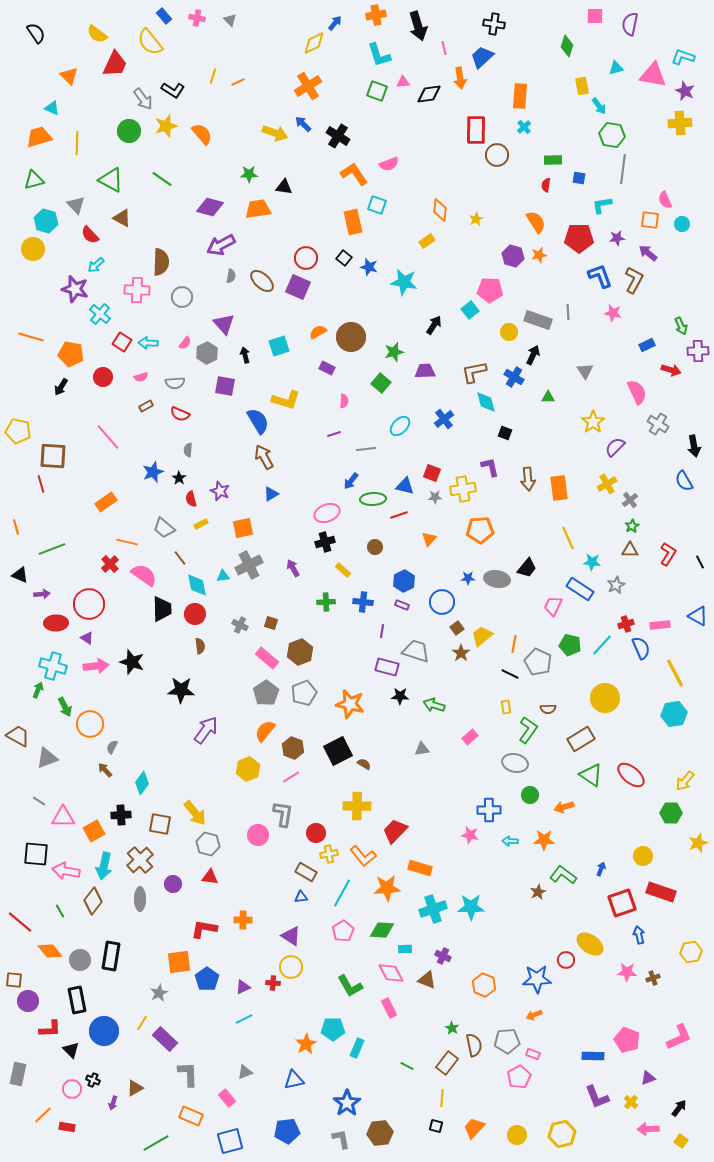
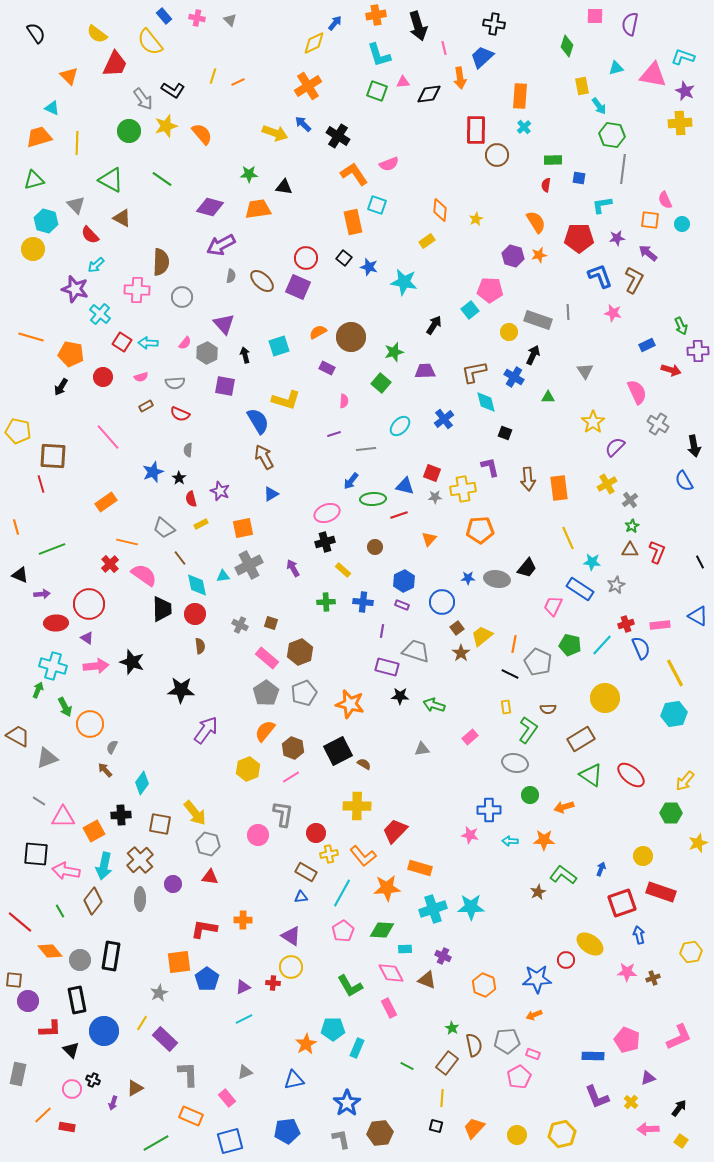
red L-shape at (668, 554): moved 11 px left, 2 px up; rotated 10 degrees counterclockwise
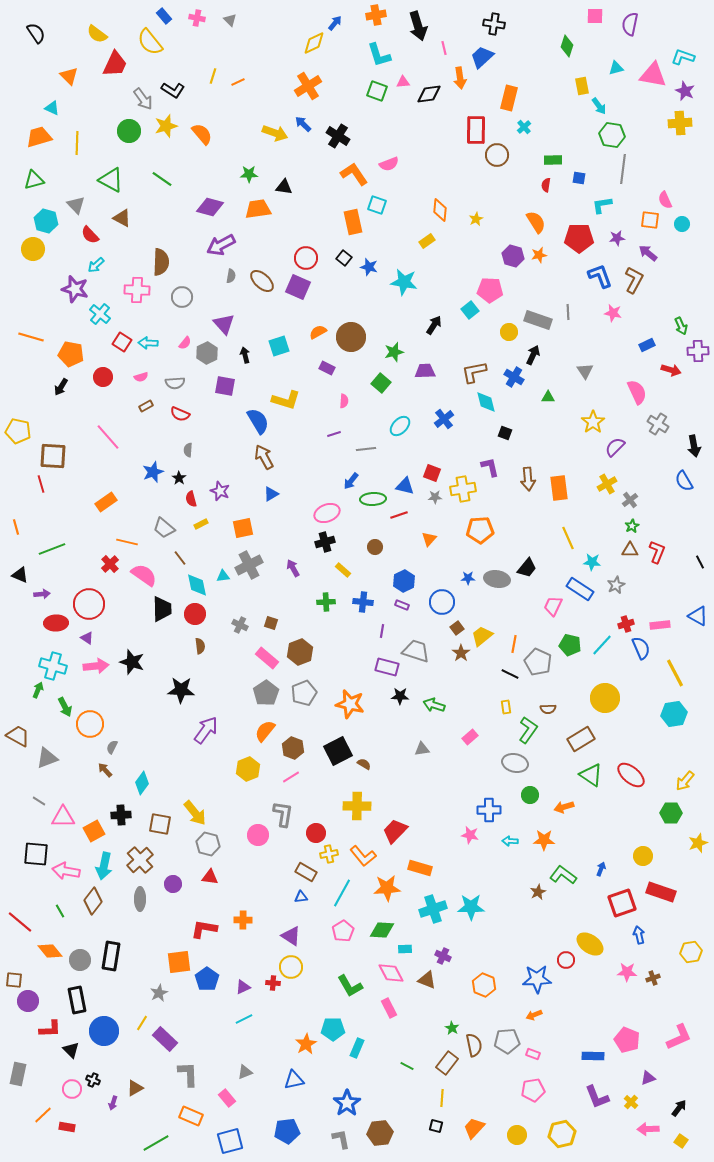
orange rectangle at (520, 96): moved 11 px left, 2 px down; rotated 10 degrees clockwise
pink pentagon at (519, 1077): moved 14 px right, 13 px down; rotated 20 degrees clockwise
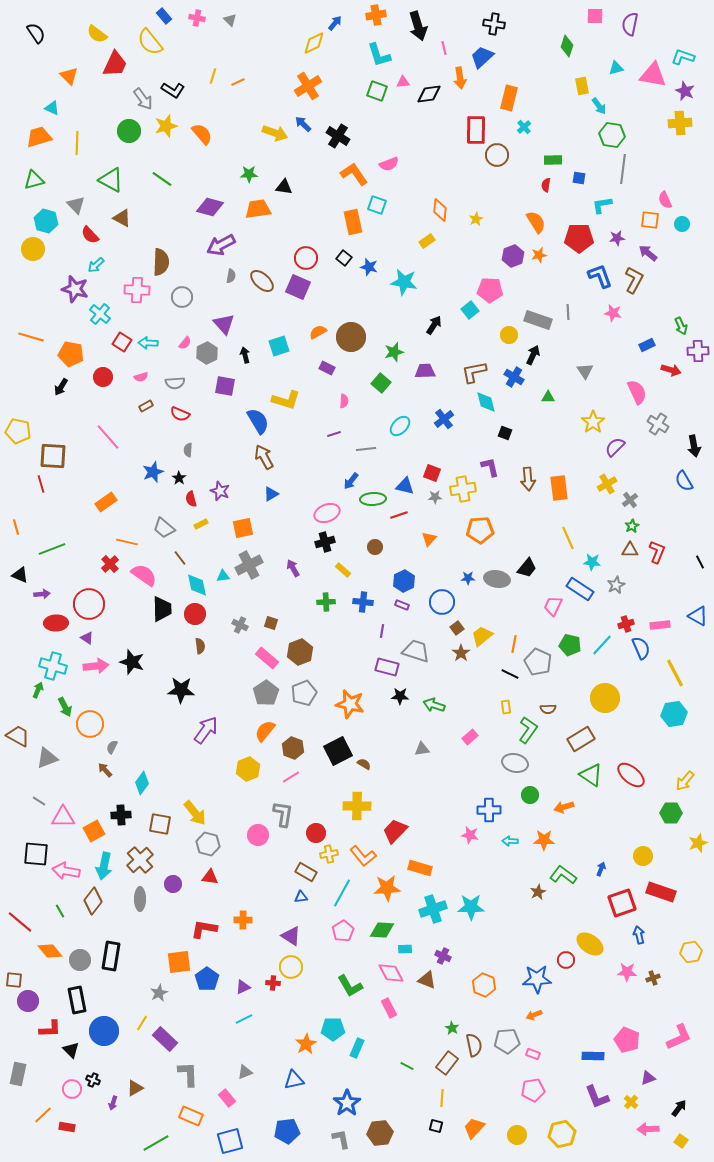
purple hexagon at (513, 256): rotated 25 degrees clockwise
yellow circle at (509, 332): moved 3 px down
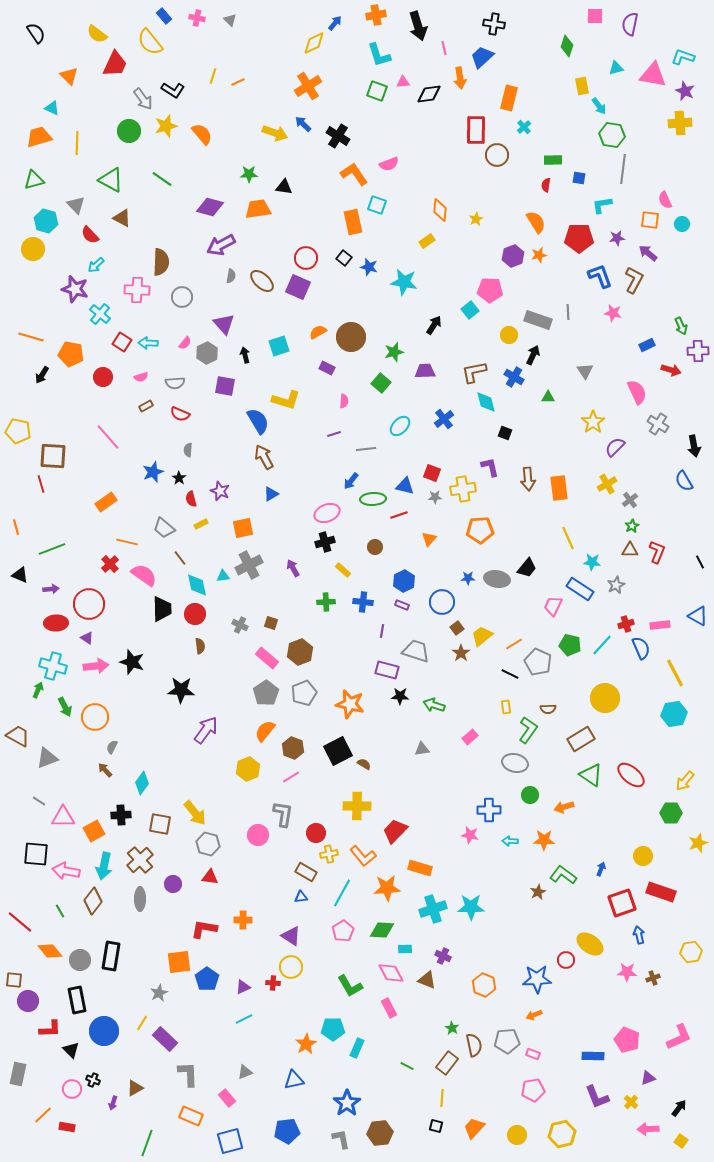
black arrow at (61, 387): moved 19 px left, 12 px up
purple arrow at (42, 594): moved 9 px right, 5 px up
orange line at (514, 644): rotated 48 degrees clockwise
purple rectangle at (387, 667): moved 3 px down
orange circle at (90, 724): moved 5 px right, 7 px up
green line at (156, 1143): moved 9 px left; rotated 40 degrees counterclockwise
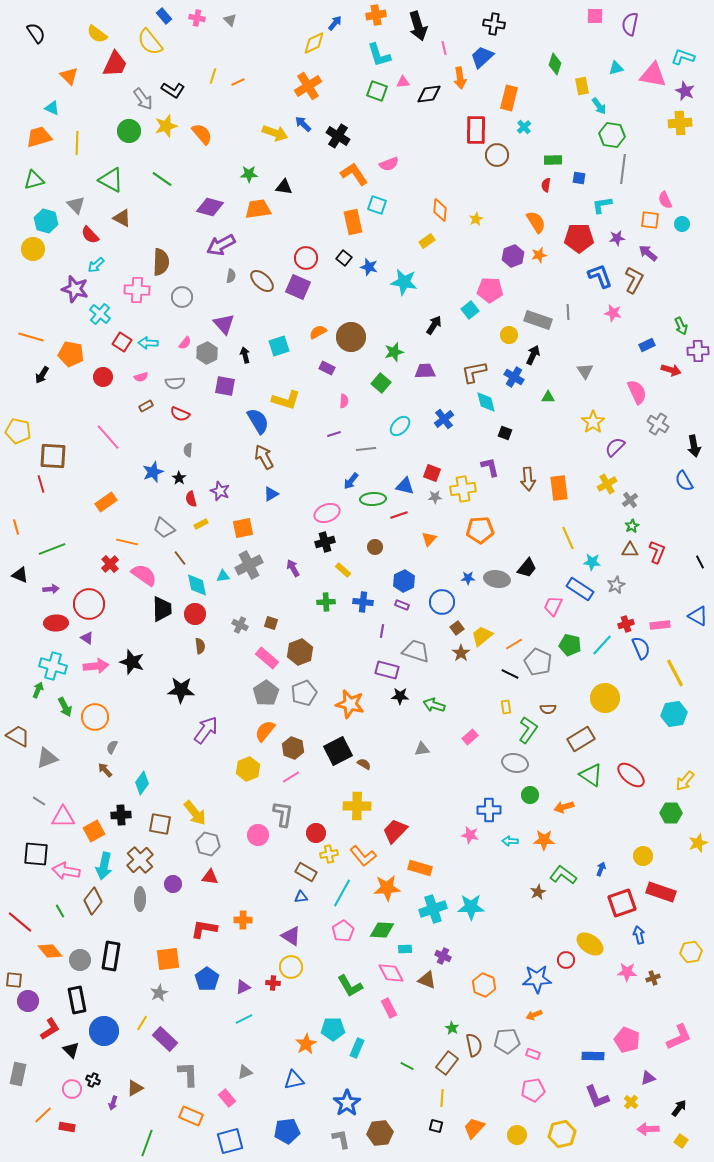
green diamond at (567, 46): moved 12 px left, 18 px down
orange square at (179, 962): moved 11 px left, 3 px up
red L-shape at (50, 1029): rotated 30 degrees counterclockwise
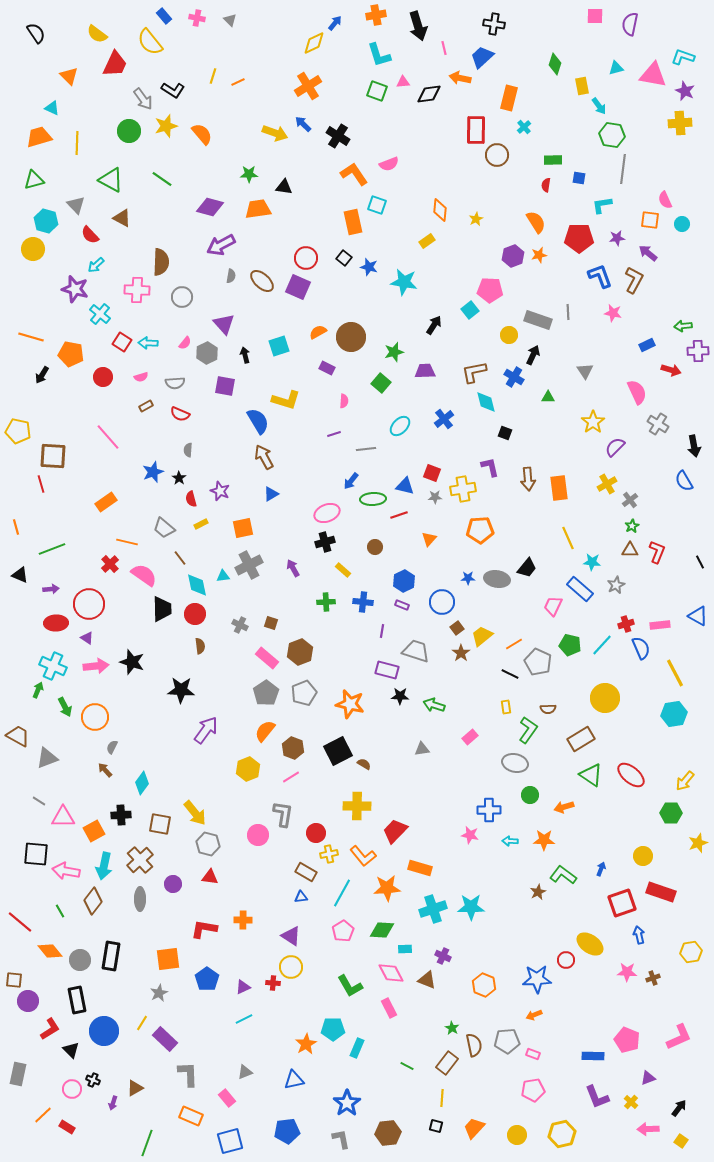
orange arrow at (460, 78): rotated 110 degrees clockwise
green arrow at (681, 326): moved 2 px right; rotated 108 degrees clockwise
blue rectangle at (580, 589): rotated 8 degrees clockwise
cyan cross at (53, 666): rotated 8 degrees clockwise
red rectangle at (67, 1127): rotated 21 degrees clockwise
brown hexagon at (380, 1133): moved 8 px right
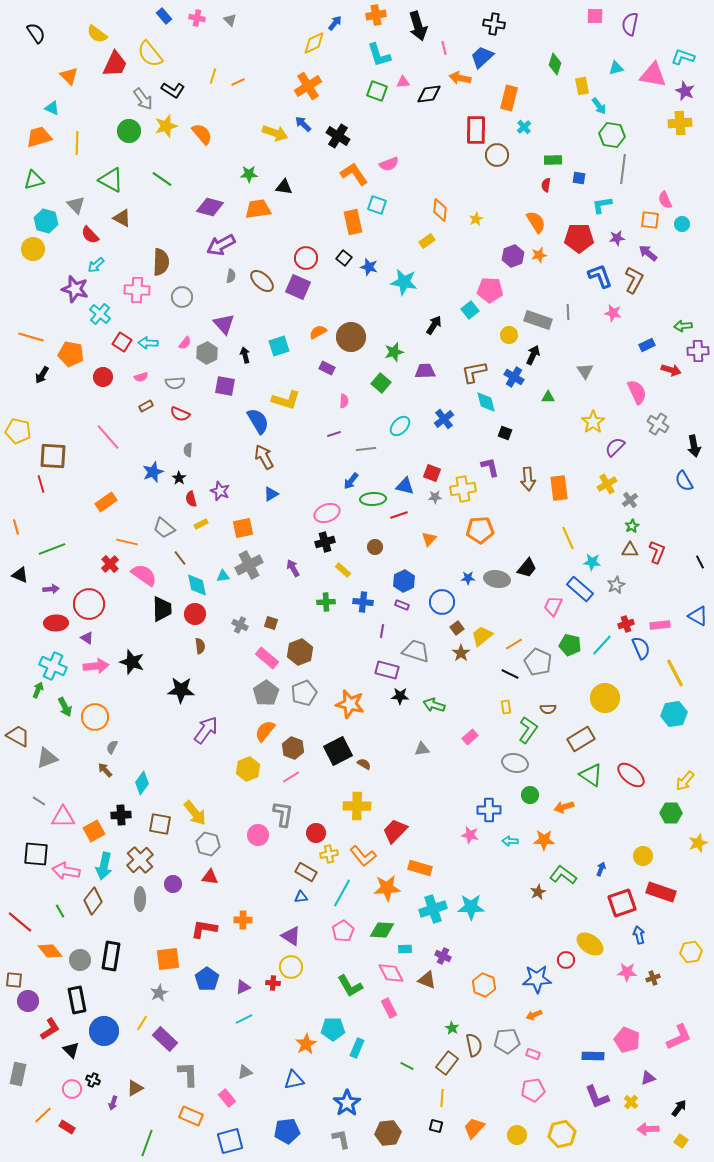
yellow semicircle at (150, 42): moved 12 px down
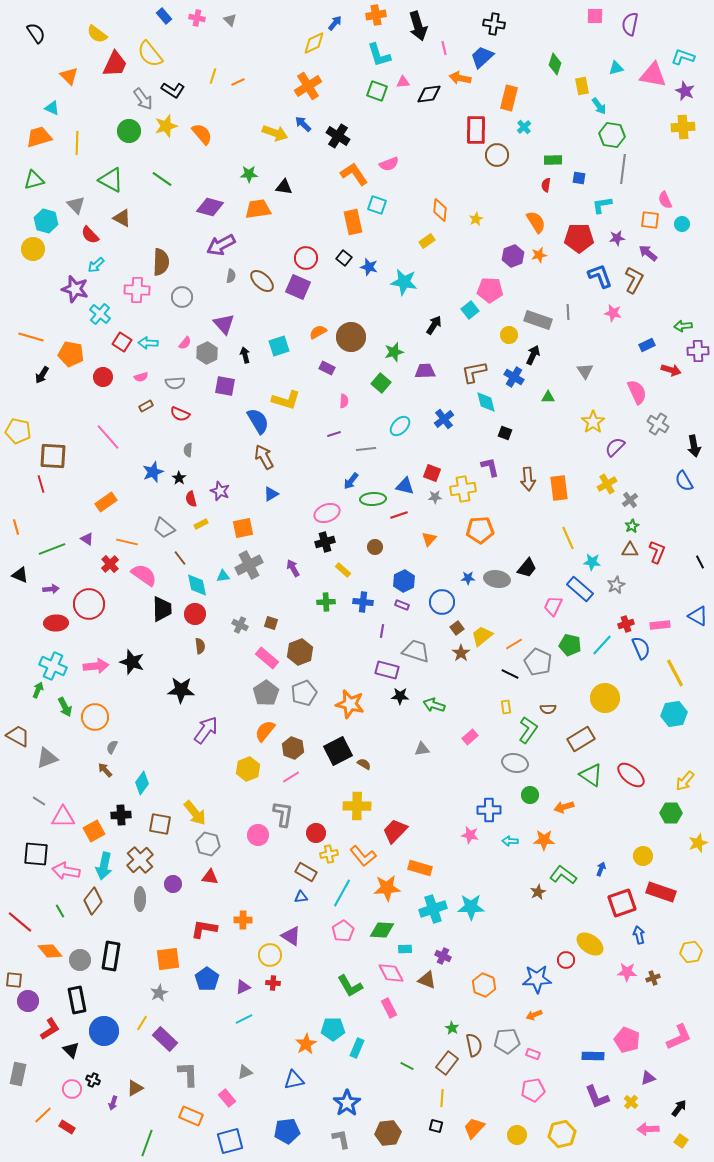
yellow cross at (680, 123): moved 3 px right, 4 px down
purple triangle at (87, 638): moved 99 px up
yellow circle at (291, 967): moved 21 px left, 12 px up
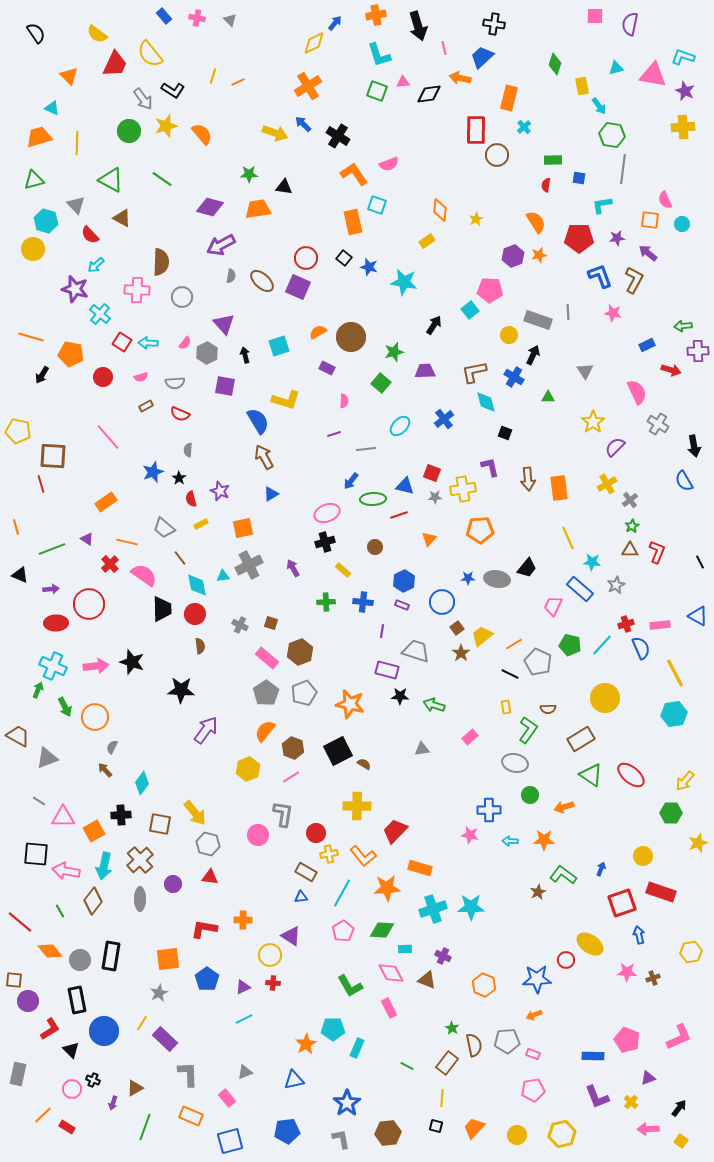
green line at (147, 1143): moved 2 px left, 16 px up
